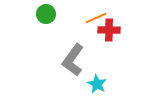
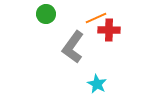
gray L-shape: moved 13 px up
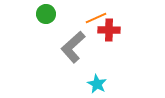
gray L-shape: rotated 12 degrees clockwise
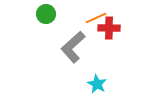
red cross: moved 2 px up
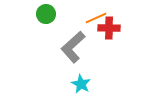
cyan star: moved 16 px left
